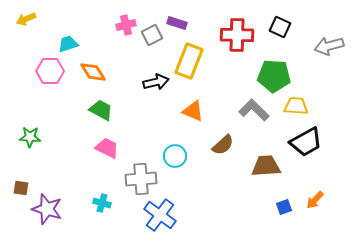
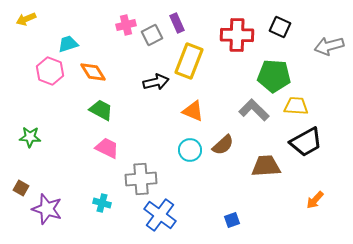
purple rectangle: rotated 48 degrees clockwise
pink hexagon: rotated 20 degrees clockwise
cyan circle: moved 15 px right, 6 px up
brown square: rotated 21 degrees clockwise
blue square: moved 52 px left, 13 px down
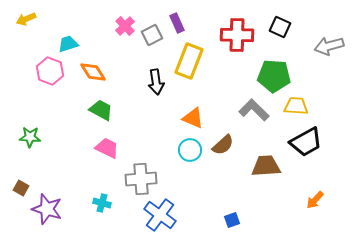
pink cross: moved 1 px left, 1 px down; rotated 30 degrees counterclockwise
black arrow: rotated 95 degrees clockwise
orange triangle: moved 7 px down
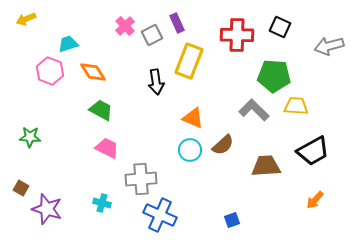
black trapezoid: moved 7 px right, 9 px down
blue cross: rotated 12 degrees counterclockwise
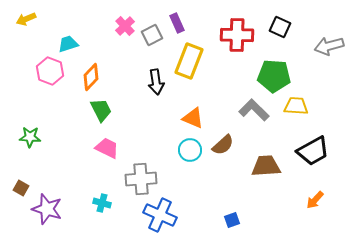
orange diamond: moved 2 px left, 5 px down; rotated 76 degrees clockwise
green trapezoid: rotated 35 degrees clockwise
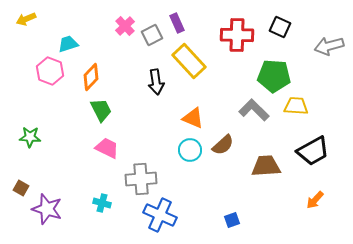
yellow rectangle: rotated 64 degrees counterclockwise
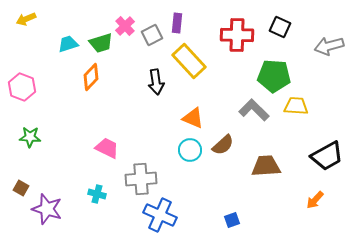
purple rectangle: rotated 30 degrees clockwise
pink hexagon: moved 28 px left, 16 px down
green trapezoid: moved 67 px up; rotated 100 degrees clockwise
black trapezoid: moved 14 px right, 5 px down
cyan cross: moved 5 px left, 9 px up
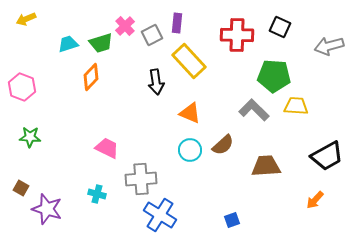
orange triangle: moved 3 px left, 5 px up
blue cross: rotated 8 degrees clockwise
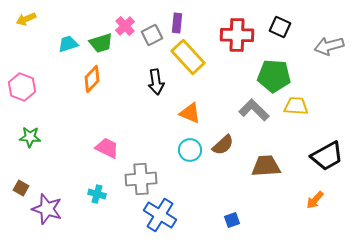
yellow rectangle: moved 1 px left, 4 px up
orange diamond: moved 1 px right, 2 px down
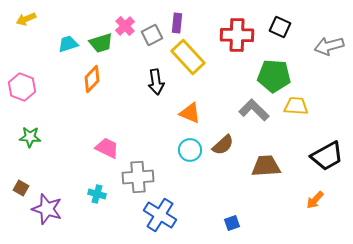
gray cross: moved 3 px left, 2 px up
blue square: moved 3 px down
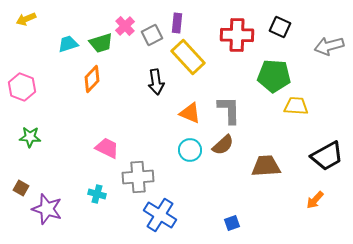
gray L-shape: moved 25 px left; rotated 44 degrees clockwise
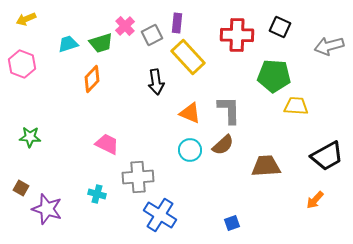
pink hexagon: moved 23 px up
pink trapezoid: moved 4 px up
